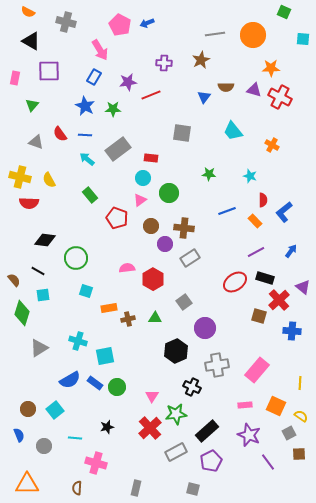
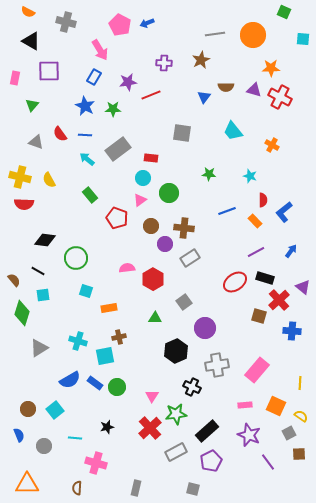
red semicircle at (29, 203): moved 5 px left, 1 px down
brown cross at (128, 319): moved 9 px left, 18 px down
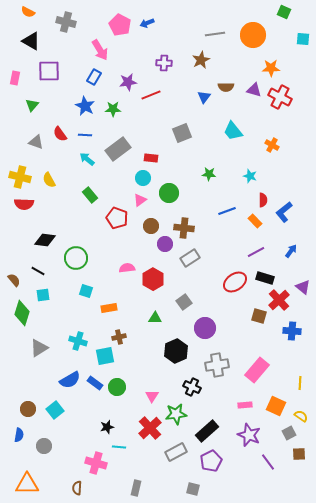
gray square at (182, 133): rotated 30 degrees counterclockwise
blue semicircle at (19, 435): rotated 32 degrees clockwise
cyan line at (75, 438): moved 44 px right, 9 px down
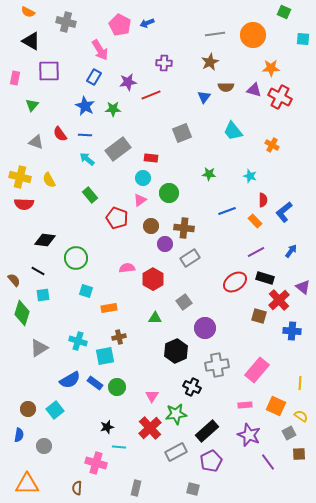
brown star at (201, 60): moved 9 px right, 2 px down
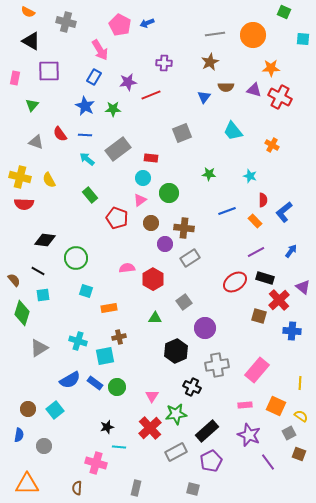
brown circle at (151, 226): moved 3 px up
brown square at (299, 454): rotated 24 degrees clockwise
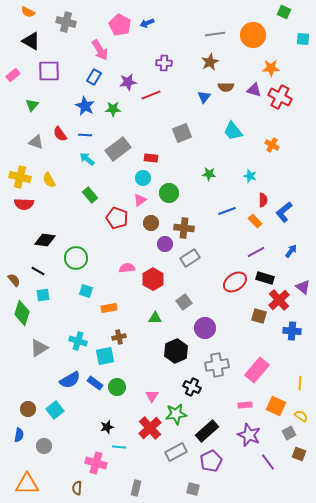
pink rectangle at (15, 78): moved 2 px left, 3 px up; rotated 40 degrees clockwise
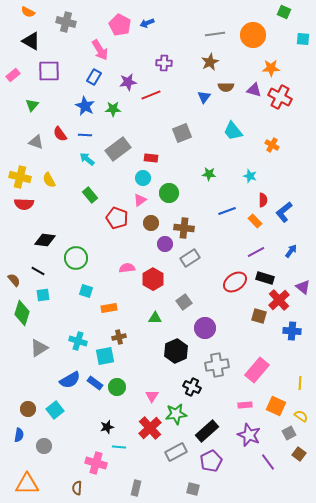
brown square at (299, 454): rotated 16 degrees clockwise
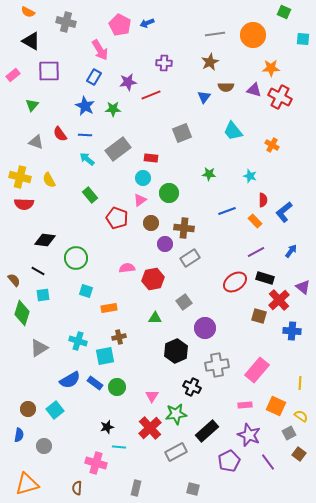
red hexagon at (153, 279): rotated 20 degrees clockwise
purple pentagon at (211, 461): moved 18 px right
orange triangle at (27, 484): rotated 15 degrees counterclockwise
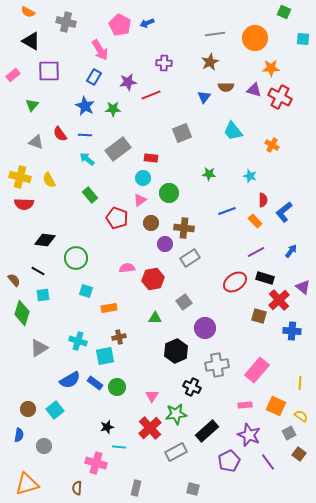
orange circle at (253, 35): moved 2 px right, 3 px down
